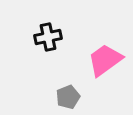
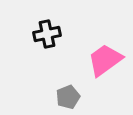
black cross: moved 1 px left, 3 px up
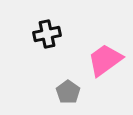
gray pentagon: moved 5 px up; rotated 15 degrees counterclockwise
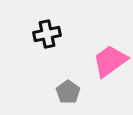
pink trapezoid: moved 5 px right, 1 px down
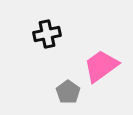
pink trapezoid: moved 9 px left, 5 px down
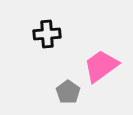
black cross: rotated 8 degrees clockwise
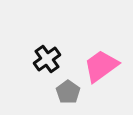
black cross: moved 25 px down; rotated 32 degrees counterclockwise
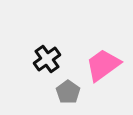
pink trapezoid: moved 2 px right, 1 px up
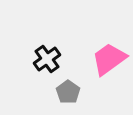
pink trapezoid: moved 6 px right, 6 px up
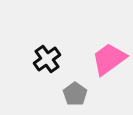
gray pentagon: moved 7 px right, 2 px down
